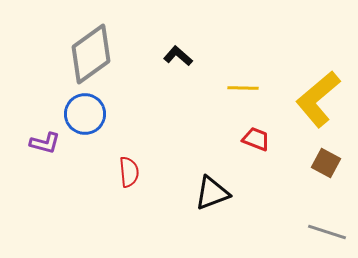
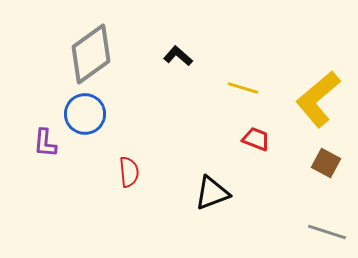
yellow line: rotated 16 degrees clockwise
purple L-shape: rotated 80 degrees clockwise
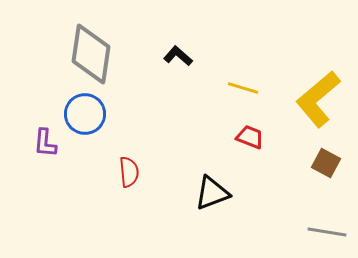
gray diamond: rotated 46 degrees counterclockwise
red trapezoid: moved 6 px left, 2 px up
gray line: rotated 9 degrees counterclockwise
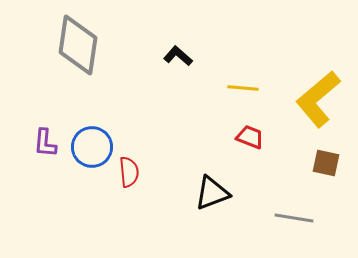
gray diamond: moved 13 px left, 9 px up
yellow line: rotated 12 degrees counterclockwise
blue circle: moved 7 px right, 33 px down
brown square: rotated 16 degrees counterclockwise
gray line: moved 33 px left, 14 px up
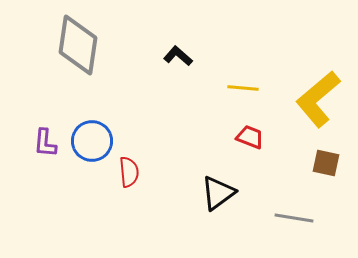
blue circle: moved 6 px up
black triangle: moved 6 px right; rotated 15 degrees counterclockwise
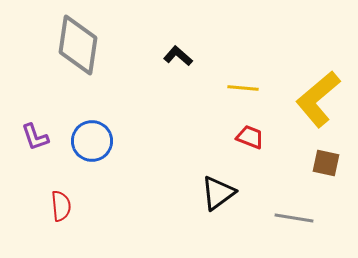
purple L-shape: moved 10 px left, 6 px up; rotated 24 degrees counterclockwise
red semicircle: moved 68 px left, 34 px down
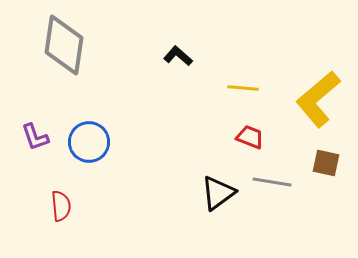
gray diamond: moved 14 px left
blue circle: moved 3 px left, 1 px down
gray line: moved 22 px left, 36 px up
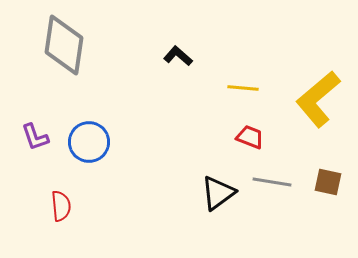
brown square: moved 2 px right, 19 px down
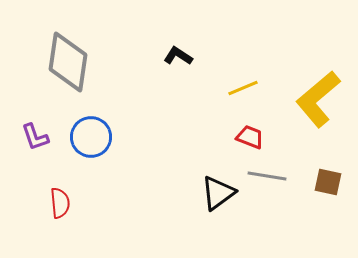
gray diamond: moved 4 px right, 17 px down
black L-shape: rotated 8 degrees counterclockwise
yellow line: rotated 28 degrees counterclockwise
blue circle: moved 2 px right, 5 px up
gray line: moved 5 px left, 6 px up
red semicircle: moved 1 px left, 3 px up
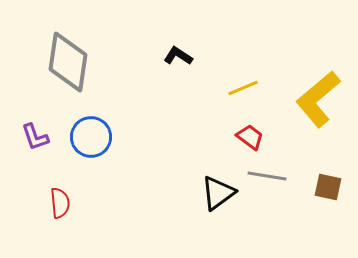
red trapezoid: rotated 16 degrees clockwise
brown square: moved 5 px down
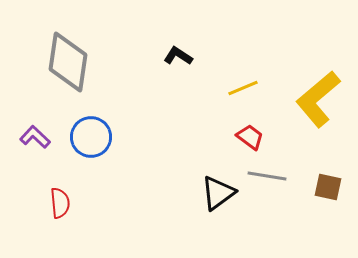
purple L-shape: rotated 152 degrees clockwise
